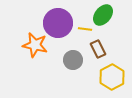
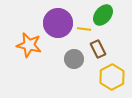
yellow line: moved 1 px left
orange star: moved 6 px left
gray circle: moved 1 px right, 1 px up
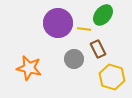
orange star: moved 23 px down
yellow hexagon: rotated 15 degrees counterclockwise
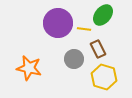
yellow hexagon: moved 8 px left
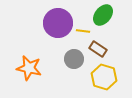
yellow line: moved 1 px left, 2 px down
brown rectangle: rotated 30 degrees counterclockwise
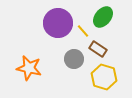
green ellipse: moved 2 px down
yellow line: rotated 40 degrees clockwise
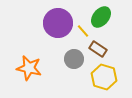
green ellipse: moved 2 px left
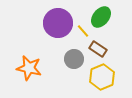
yellow hexagon: moved 2 px left; rotated 20 degrees clockwise
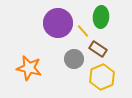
green ellipse: rotated 35 degrees counterclockwise
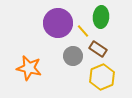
gray circle: moved 1 px left, 3 px up
